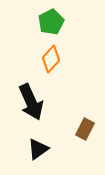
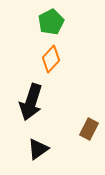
black arrow: rotated 42 degrees clockwise
brown rectangle: moved 4 px right
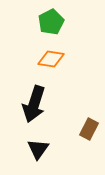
orange diamond: rotated 56 degrees clockwise
black arrow: moved 3 px right, 2 px down
black triangle: rotated 20 degrees counterclockwise
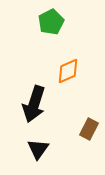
orange diamond: moved 17 px right, 12 px down; rotated 32 degrees counterclockwise
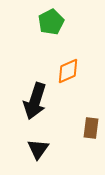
black arrow: moved 1 px right, 3 px up
brown rectangle: moved 2 px right, 1 px up; rotated 20 degrees counterclockwise
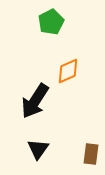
black arrow: rotated 15 degrees clockwise
brown rectangle: moved 26 px down
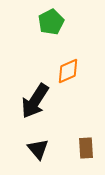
black triangle: rotated 15 degrees counterclockwise
brown rectangle: moved 5 px left, 6 px up; rotated 10 degrees counterclockwise
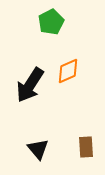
black arrow: moved 5 px left, 16 px up
brown rectangle: moved 1 px up
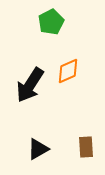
black triangle: rotated 40 degrees clockwise
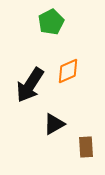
black triangle: moved 16 px right, 25 px up
